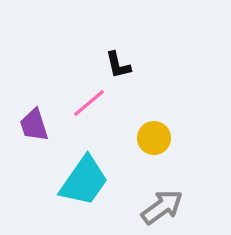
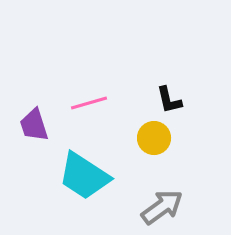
black L-shape: moved 51 px right, 35 px down
pink line: rotated 24 degrees clockwise
cyan trapezoid: moved 5 px up; rotated 88 degrees clockwise
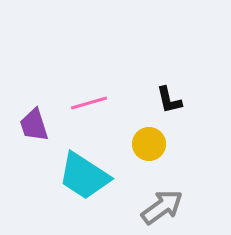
yellow circle: moved 5 px left, 6 px down
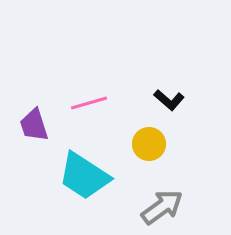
black L-shape: rotated 36 degrees counterclockwise
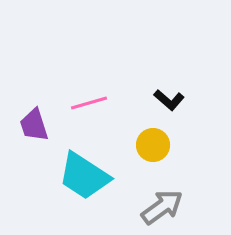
yellow circle: moved 4 px right, 1 px down
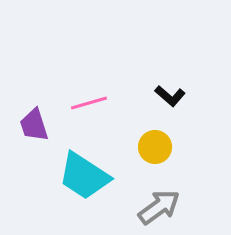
black L-shape: moved 1 px right, 4 px up
yellow circle: moved 2 px right, 2 px down
gray arrow: moved 3 px left
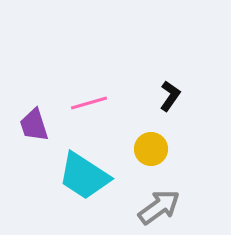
black L-shape: rotated 96 degrees counterclockwise
yellow circle: moved 4 px left, 2 px down
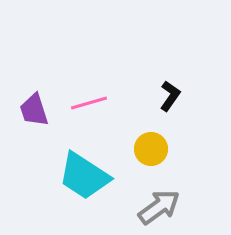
purple trapezoid: moved 15 px up
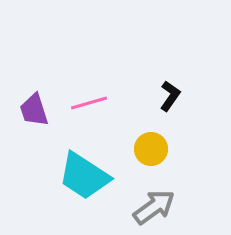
gray arrow: moved 5 px left
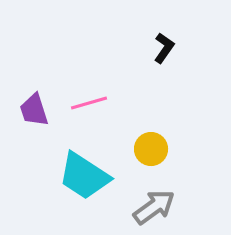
black L-shape: moved 6 px left, 48 px up
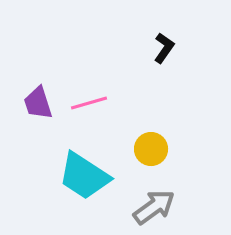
purple trapezoid: moved 4 px right, 7 px up
